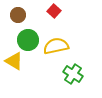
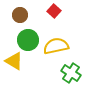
brown circle: moved 2 px right
green cross: moved 2 px left, 1 px up
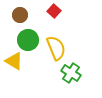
yellow semicircle: moved 2 px down; rotated 80 degrees clockwise
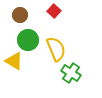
yellow semicircle: moved 1 px down
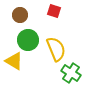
red square: rotated 24 degrees counterclockwise
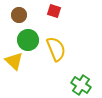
brown circle: moved 1 px left
yellow triangle: rotated 12 degrees clockwise
green cross: moved 10 px right, 12 px down
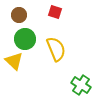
red square: moved 1 px right, 1 px down
green circle: moved 3 px left, 1 px up
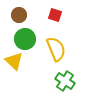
red square: moved 3 px down
green cross: moved 16 px left, 4 px up
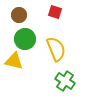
red square: moved 3 px up
yellow triangle: rotated 30 degrees counterclockwise
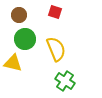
yellow triangle: moved 1 px left, 2 px down
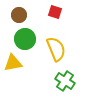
yellow triangle: rotated 24 degrees counterclockwise
